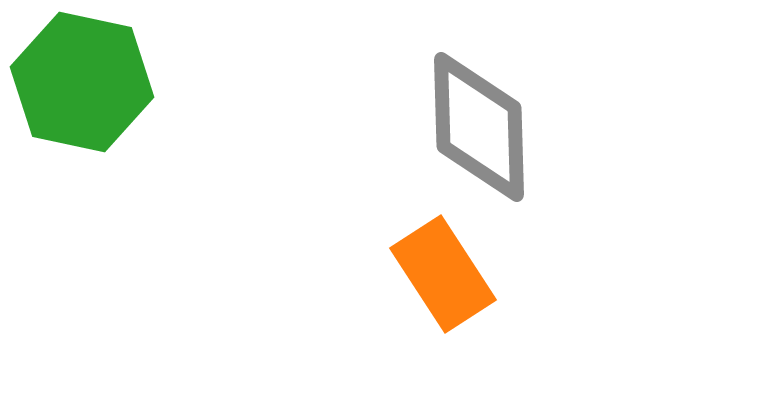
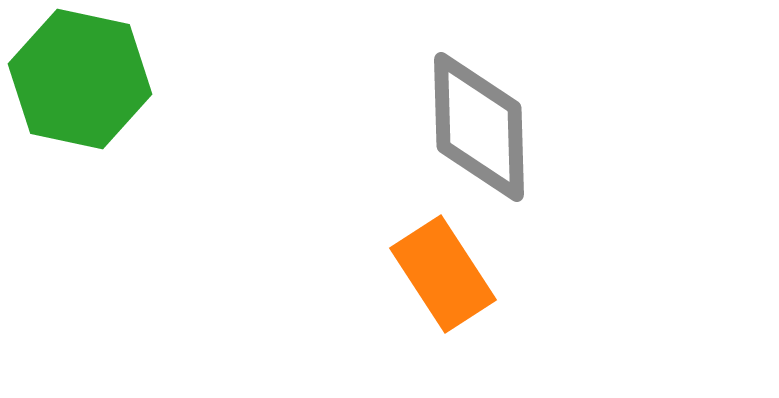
green hexagon: moved 2 px left, 3 px up
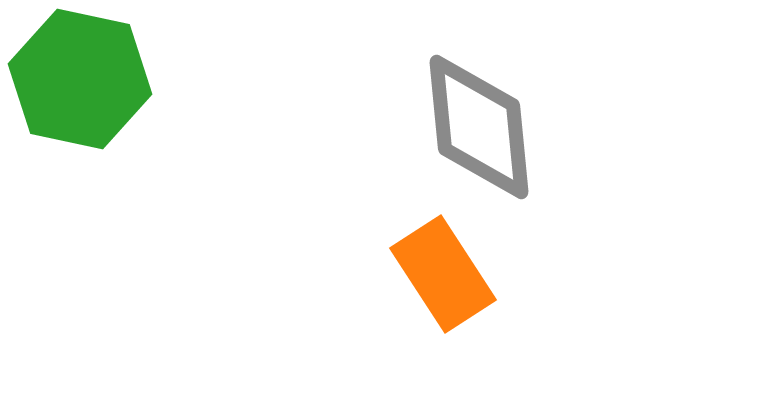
gray diamond: rotated 4 degrees counterclockwise
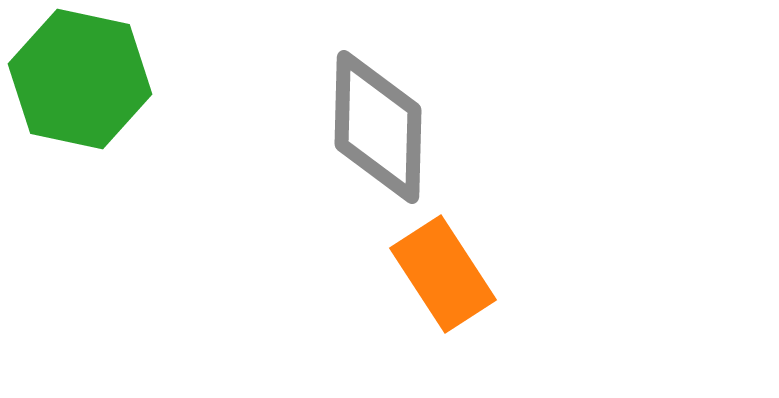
gray diamond: moved 101 px left; rotated 7 degrees clockwise
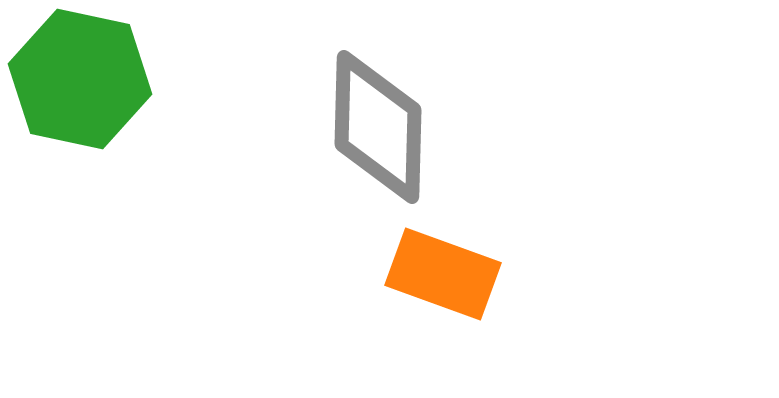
orange rectangle: rotated 37 degrees counterclockwise
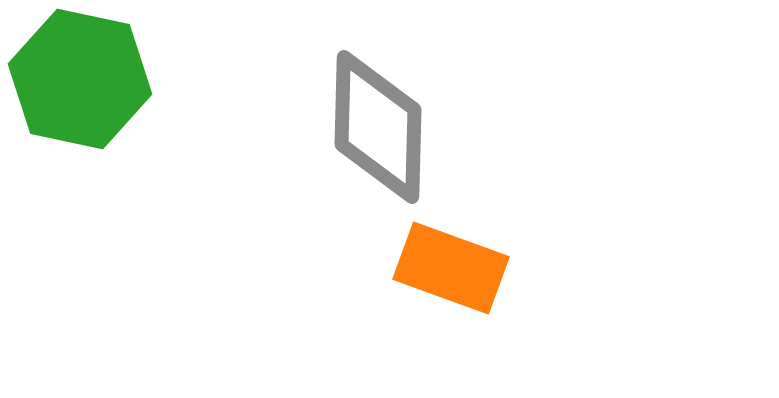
orange rectangle: moved 8 px right, 6 px up
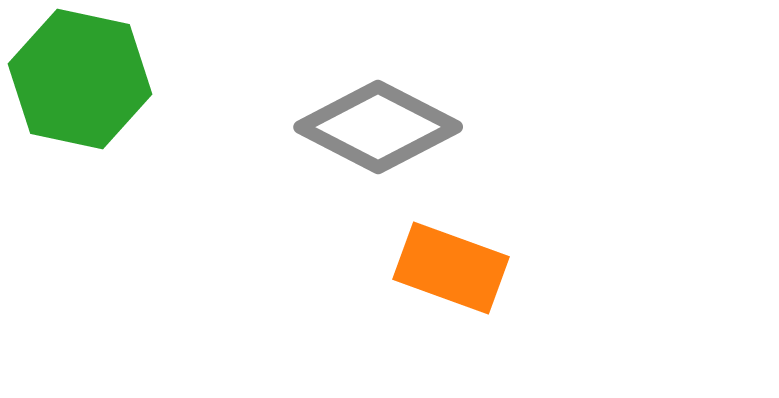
gray diamond: rotated 64 degrees counterclockwise
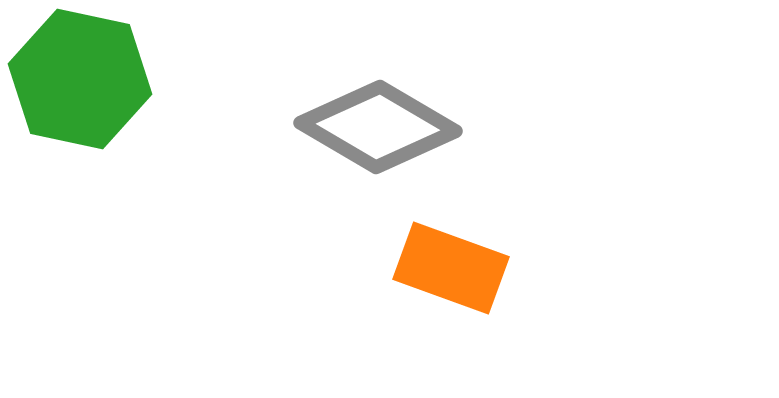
gray diamond: rotated 3 degrees clockwise
